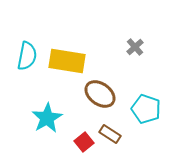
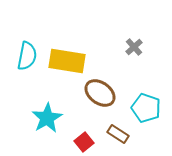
gray cross: moved 1 px left
brown ellipse: moved 1 px up
cyan pentagon: moved 1 px up
brown rectangle: moved 8 px right
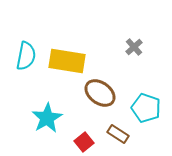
cyan semicircle: moved 1 px left
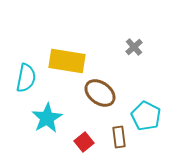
cyan semicircle: moved 22 px down
cyan pentagon: moved 8 px down; rotated 8 degrees clockwise
brown rectangle: moved 1 px right, 3 px down; rotated 50 degrees clockwise
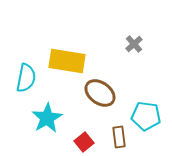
gray cross: moved 3 px up
cyan pentagon: rotated 20 degrees counterclockwise
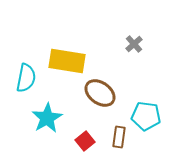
brown rectangle: rotated 15 degrees clockwise
red square: moved 1 px right, 1 px up
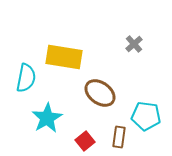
yellow rectangle: moved 3 px left, 4 px up
